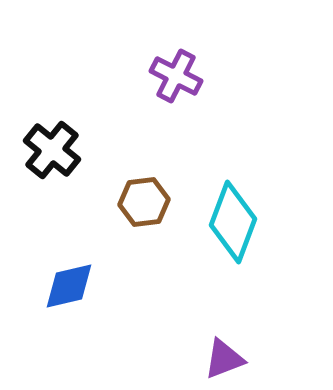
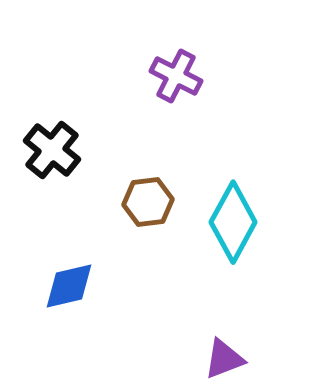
brown hexagon: moved 4 px right
cyan diamond: rotated 8 degrees clockwise
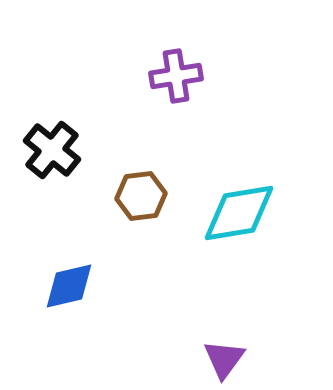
purple cross: rotated 36 degrees counterclockwise
brown hexagon: moved 7 px left, 6 px up
cyan diamond: moved 6 px right, 9 px up; rotated 52 degrees clockwise
purple triangle: rotated 33 degrees counterclockwise
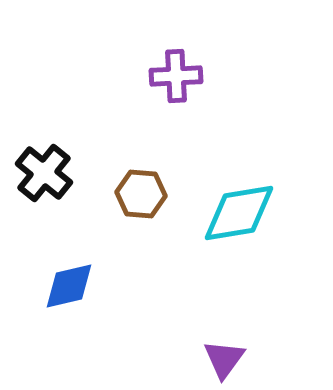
purple cross: rotated 6 degrees clockwise
black cross: moved 8 px left, 23 px down
brown hexagon: moved 2 px up; rotated 12 degrees clockwise
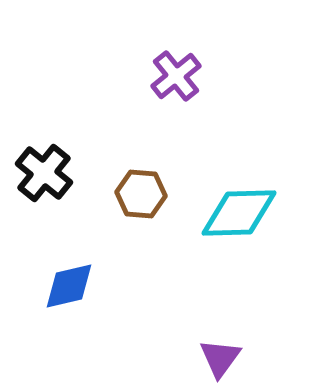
purple cross: rotated 36 degrees counterclockwise
cyan diamond: rotated 8 degrees clockwise
purple triangle: moved 4 px left, 1 px up
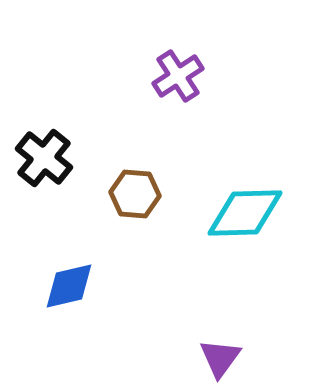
purple cross: moved 2 px right; rotated 6 degrees clockwise
black cross: moved 15 px up
brown hexagon: moved 6 px left
cyan diamond: moved 6 px right
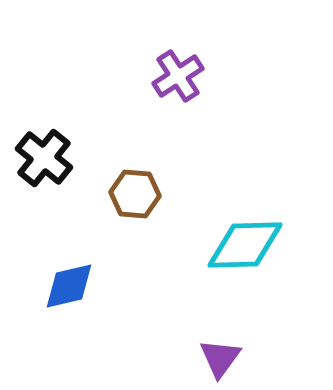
cyan diamond: moved 32 px down
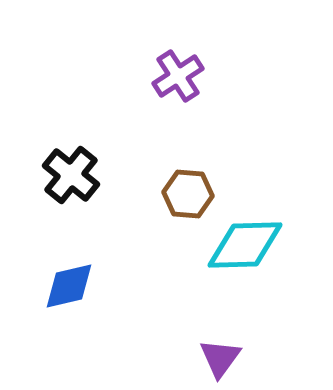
black cross: moved 27 px right, 17 px down
brown hexagon: moved 53 px right
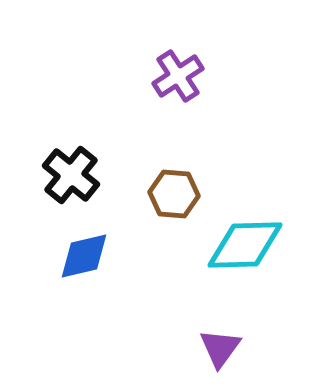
brown hexagon: moved 14 px left
blue diamond: moved 15 px right, 30 px up
purple triangle: moved 10 px up
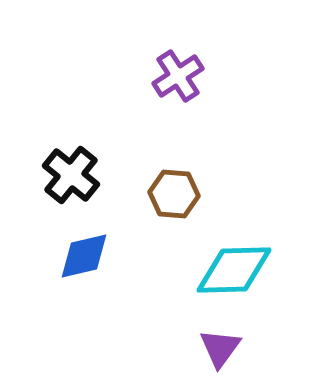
cyan diamond: moved 11 px left, 25 px down
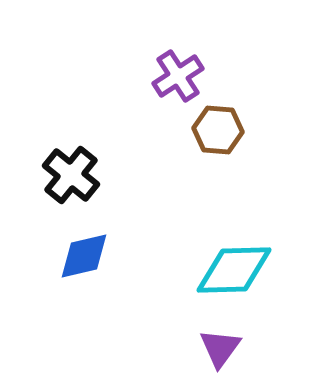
brown hexagon: moved 44 px right, 64 px up
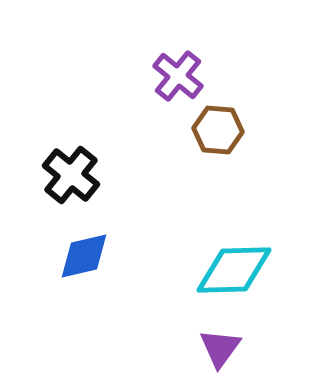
purple cross: rotated 18 degrees counterclockwise
